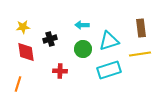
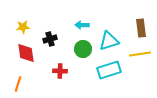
red diamond: moved 1 px down
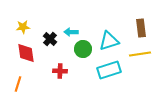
cyan arrow: moved 11 px left, 7 px down
black cross: rotated 32 degrees counterclockwise
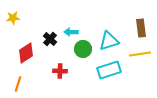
yellow star: moved 10 px left, 9 px up
red diamond: rotated 65 degrees clockwise
